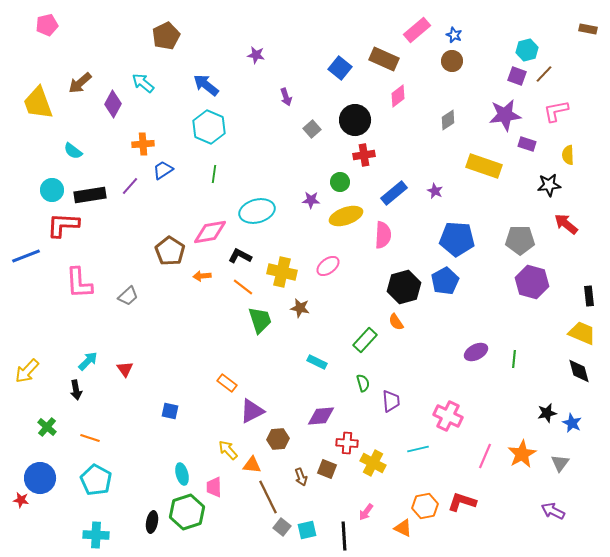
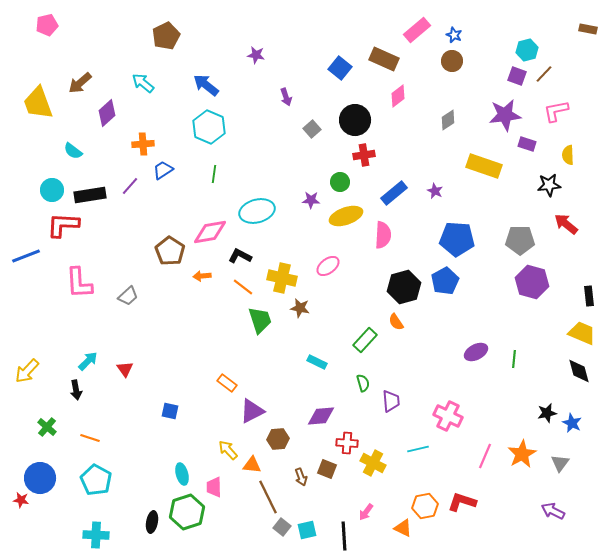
purple diamond at (113, 104): moved 6 px left, 9 px down; rotated 20 degrees clockwise
yellow cross at (282, 272): moved 6 px down
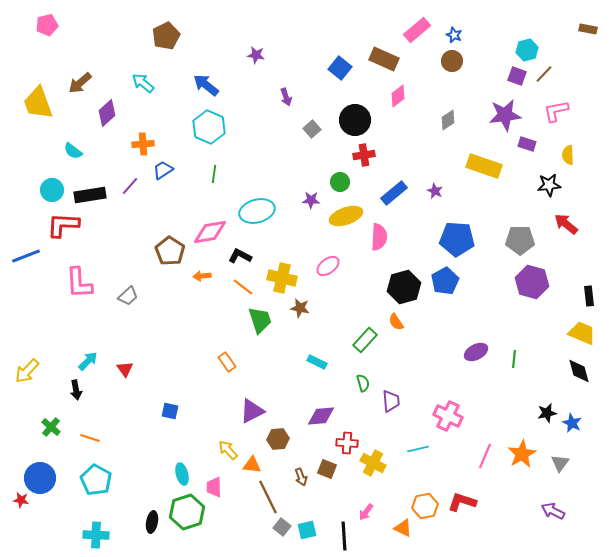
pink semicircle at (383, 235): moved 4 px left, 2 px down
orange rectangle at (227, 383): moved 21 px up; rotated 18 degrees clockwise
green cross at (47, 427): moved 4 px right
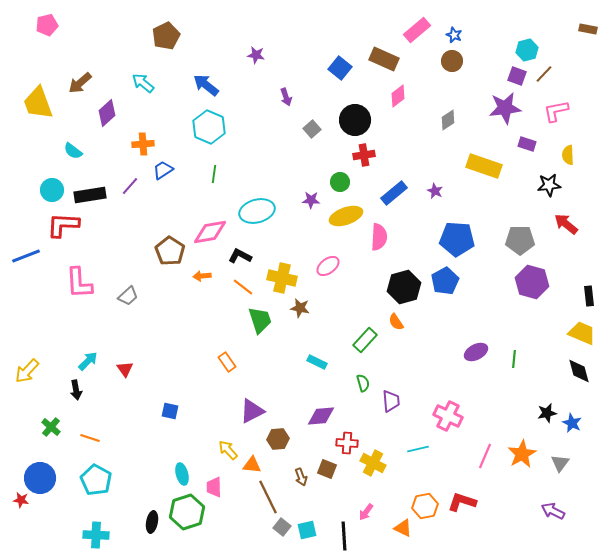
purple star at (505, 115): moved 7 px up
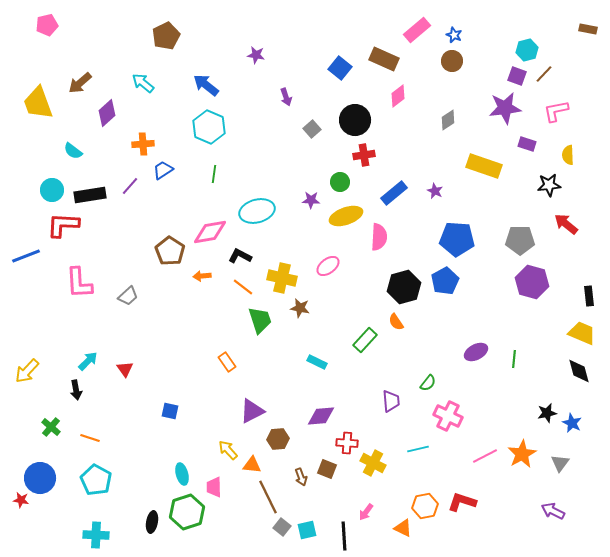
green semicircle at (363, 383): moved 65 px right; rotated 54 degrees clockwise
pink line at (485, 456): rotated 40 degrees clockwise
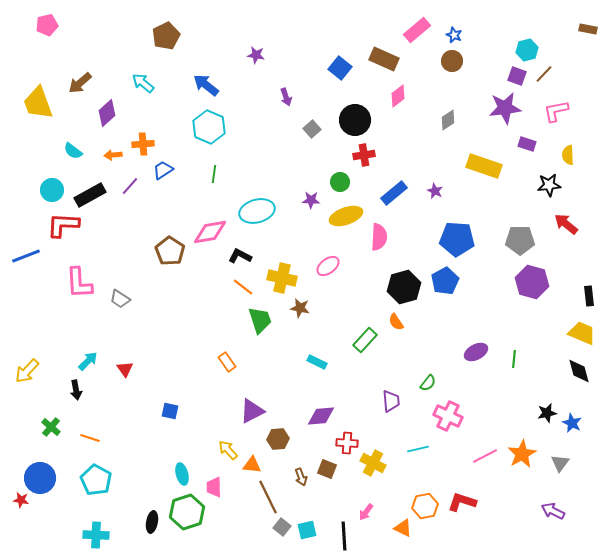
black rectangle at (90, 195): rotated 20 degrees counterclockwise
orange arrow at (202, 276): moved 89 px left, 121 px up
gray trapezoid at (128, 296): moved 8 px left, 3 px down; rotated 75 degrees clockwise
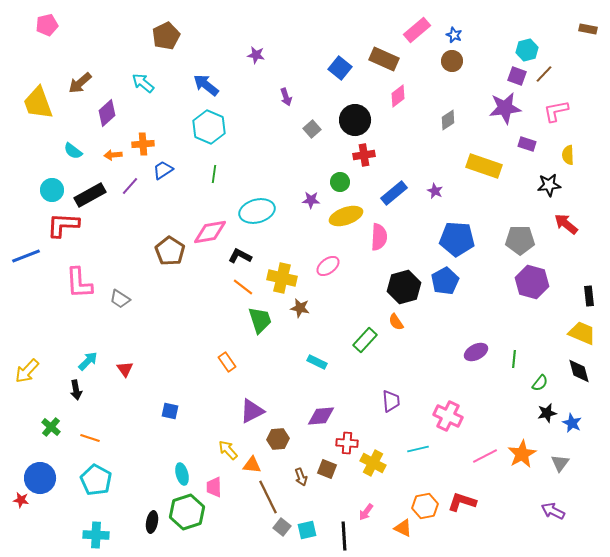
green semicircle at (428, 383): moved 112 px right
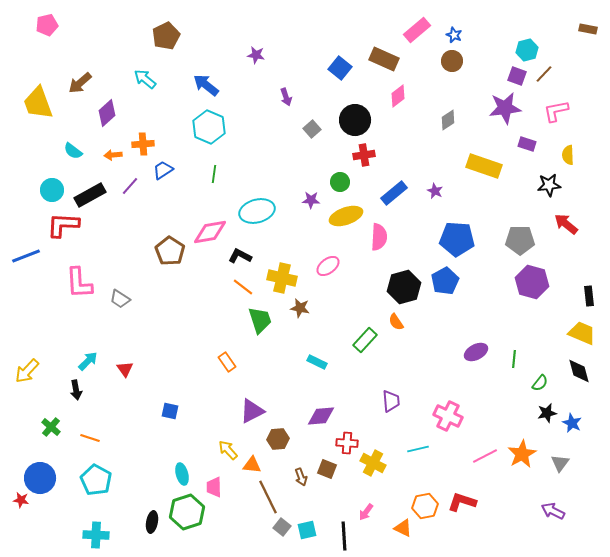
cyan arrow at (143, 83): moved 2 px right, 4 px up
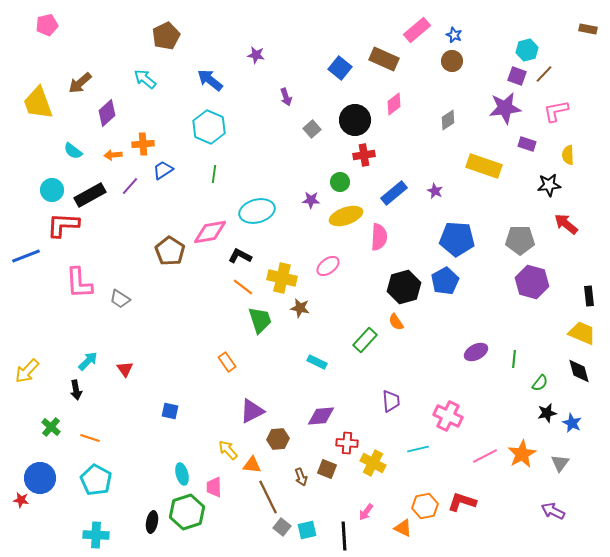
blue arrow at (206, 85): moved 4 px right, 5 px up
pink diamond at (398, 96): moved 4 px left, 8 px down
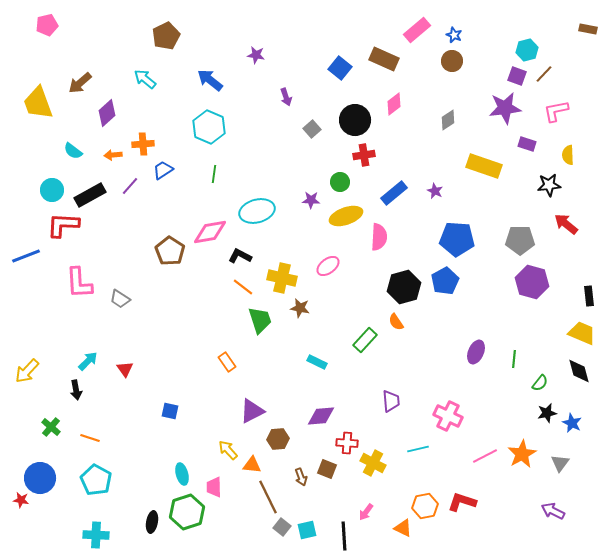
purple ellipse at (476, 352): rotated 40 degrees counterclockwise
